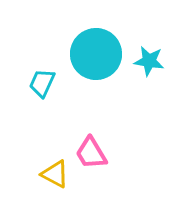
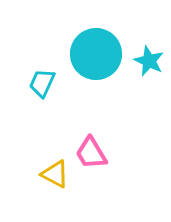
cyan star: rotated 16 degrees clockwise
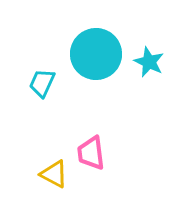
cyan star: moved 1 px down
pink trapezoid: rotated 24 degrees clockwise
yellow triangle: moved 1 px left
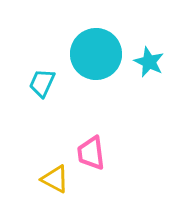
yellow triangle: moved 1 px right, 5 px down
